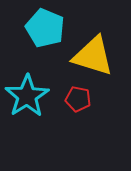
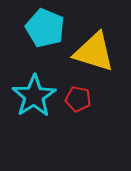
yellow triangle: moved 1 px right, 4 px up
cyan star: moved 7 px right
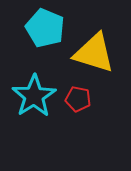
yellow triangle: moved 1 px down
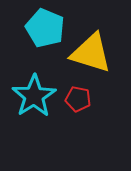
yellow triangle: moved 3 px left
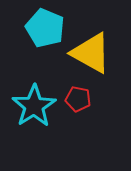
yellow triangle: rotated 12 degrees clockwise
cyan star: moved 10 px down
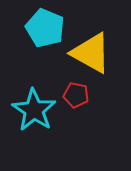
red pentagon: moved 2 px left, 4 px up
cyan star: moved 4 px down; rotated 6 degrees counterclockwise
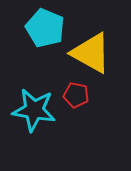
cyan star: rotated 24 degrees counterclockwise
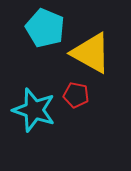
cyan star: rotated 9 degrees clockwise
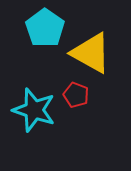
cyan pentagon: rotated 12 degrees clockwise
red pentagon: rotated 10 degrees clockwise
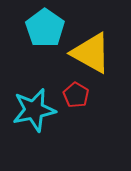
red pentagon: rotated 10 degrees clockwise
cyan star: rotated 30 degrees counterclockwise
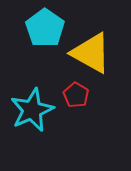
cyan star: moved 2 px left; rotated 12 degrees counterclockwise
